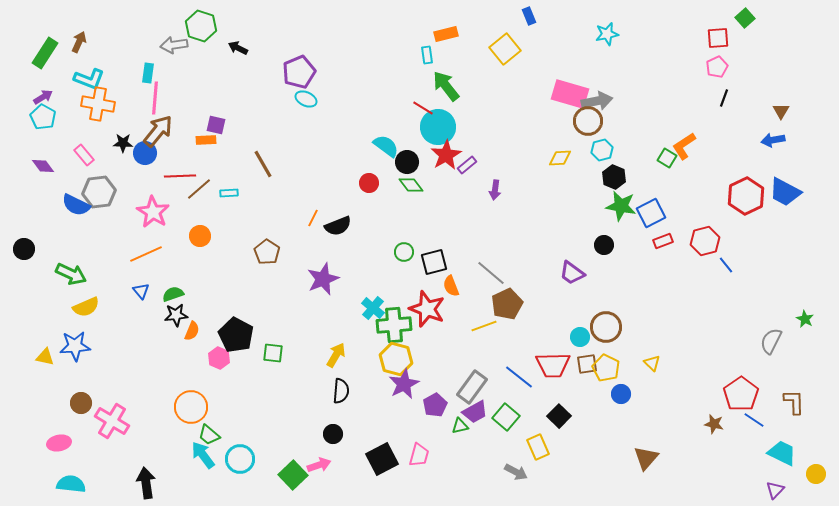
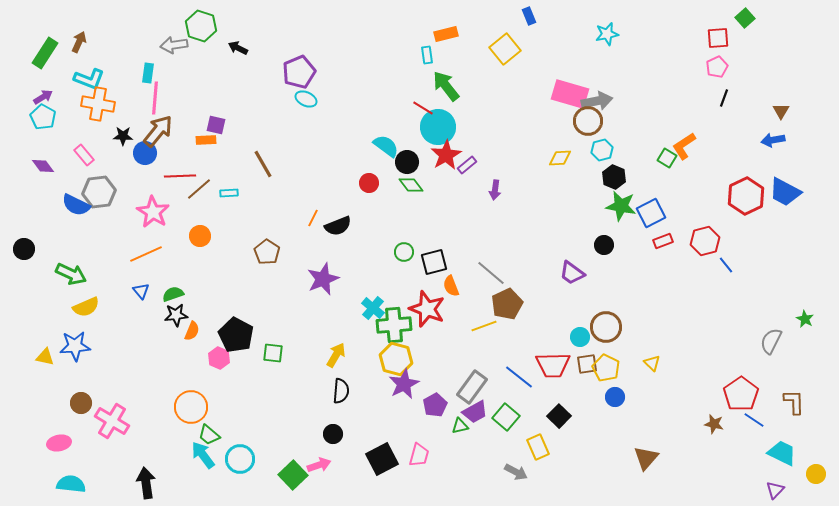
black star at (123, 143): moved 7 px up
blue circle at (621, 394): moved 6 px left, 3 px down
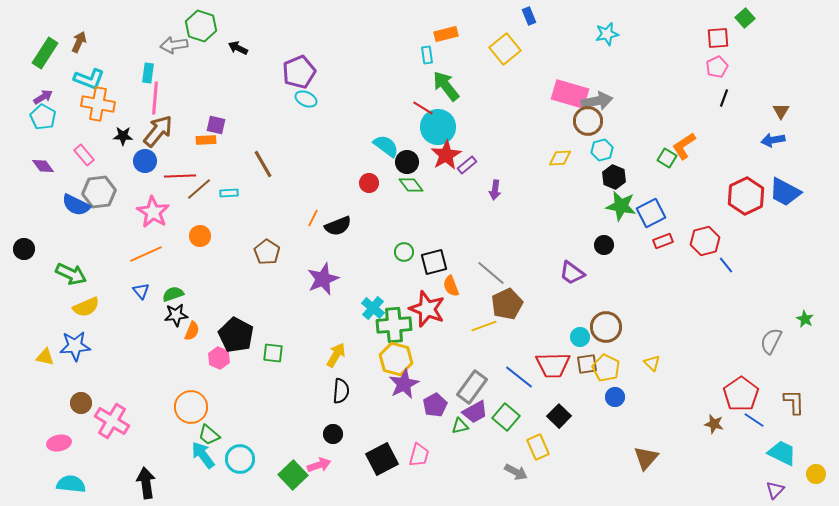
blue circle at (145, 153): moved 8 px down
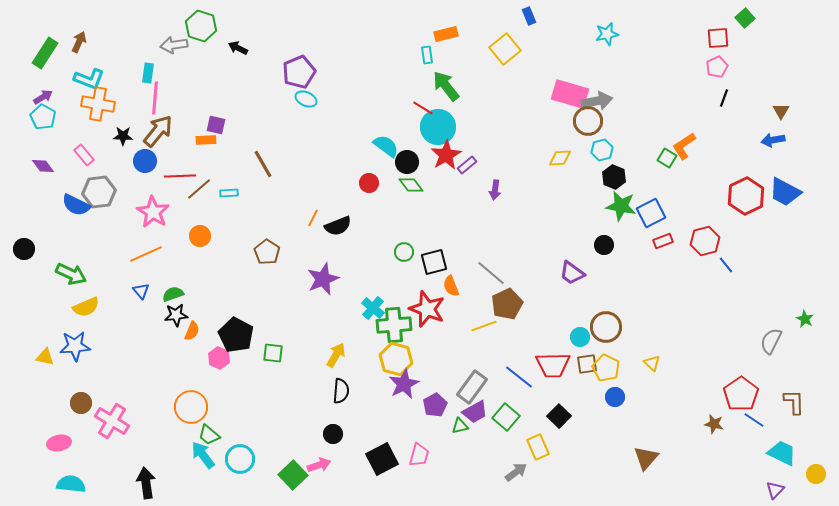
gray arrow at (516, 472): rotated 65 degrees counterclockwise
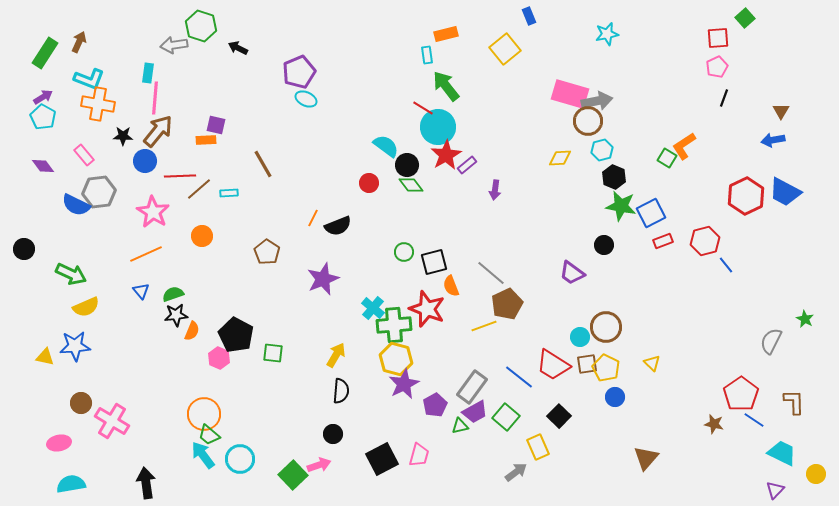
black circle at (407, 162): moved 3 px down
orange circle at (200, 236): moved 2 px right
red trapezoid at (553, 365): rotated 33 degrees clockwise
orange circle at (191, 407): moved 13 px right, 7 px down
cyan semicircle at (71, 484): rotated 16 degrees counterclockwise
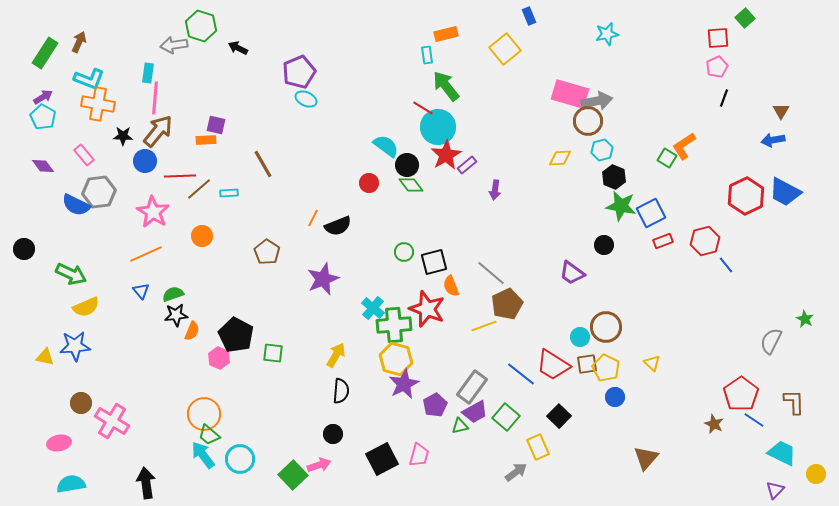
blue line at (519, 377): moved 2 px right, 3 px up
brown star at (714, 424): rotated 12 degrees clockwise
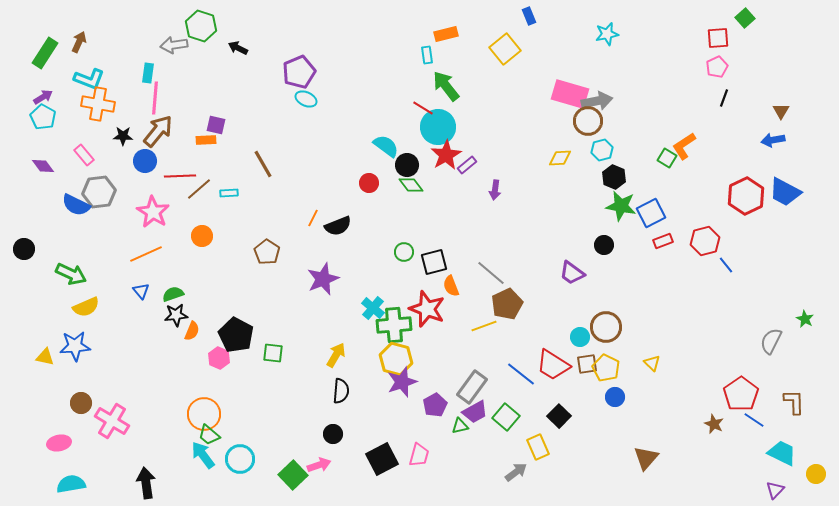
purple star at (404, 384): moved 2 px left, 2 px up; rotated 8 degrees clockwise
